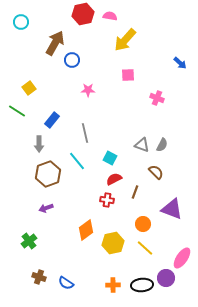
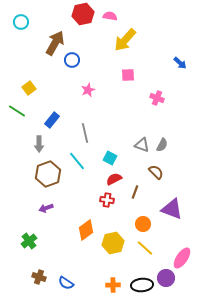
pink star: rotated 24 degrees counterclockwise
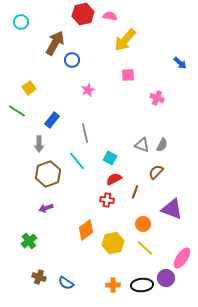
brown semicircle: rotated 91 degrees counterclockwise
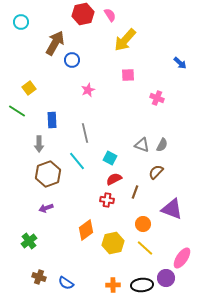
pink semicircle: moved 1 px up; rotated 48 degrees clockwise
blue rectangle: rotated 42 degrees counterclockwise
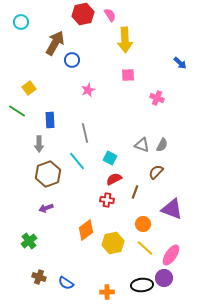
yellow arrow: rotated 45 degrees counterclockwise
blue rectangle: moved 2 px left
pink ellipse: moved 11 px left, 3 px up
purple circle: moved 2 px left
orange cross: moved 6 px left, 7 px down
